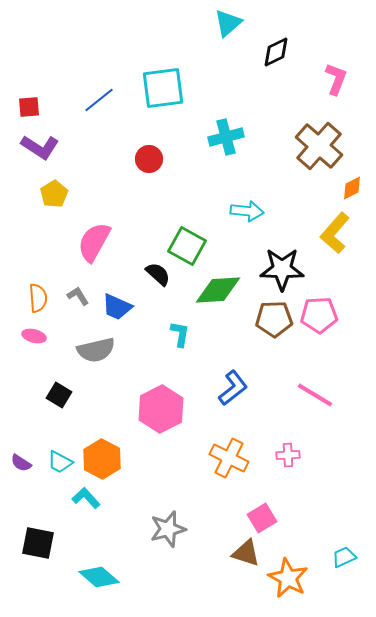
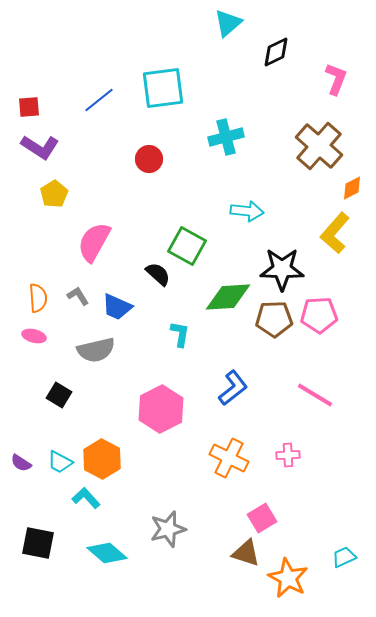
green diamond at (218, 290): moved 10 px right, 7 px down
cyan diamond at (99, 577): moved 8 px right, 24 px up
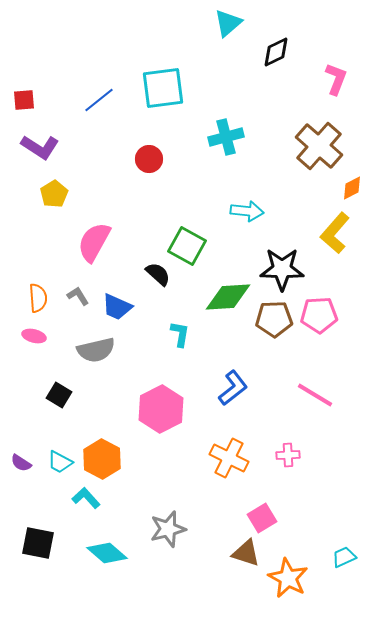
red square at (29, 107): moved 5 px left, 7 px up
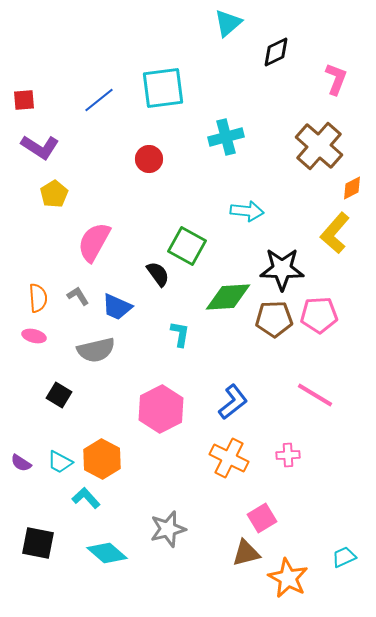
black semicircle at (158, 274): rotated 12 degrees clockwise
blue L-shape at (233, 388): moved 14 px down
brown triangle at (246, 553): rotated 32 degrees counterclockwise
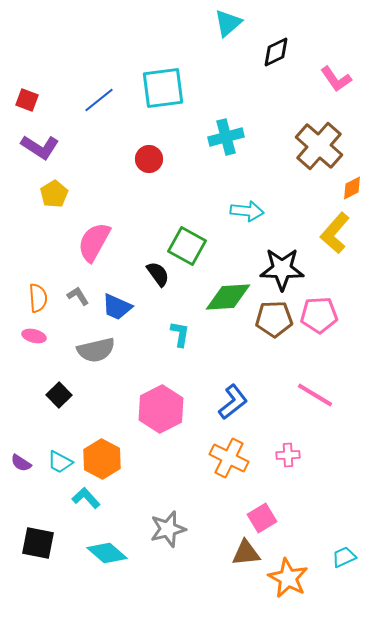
pink L-shape at (336, 79): rotated 124 degrees clockwise
red square at (24, 100): moved 3 px right; rotated 25 degrees clockwise
black square at (59, 395): rotated 15 degrees clockwise
brown triangle at (246, 553): rotated 8 degrees clockwise
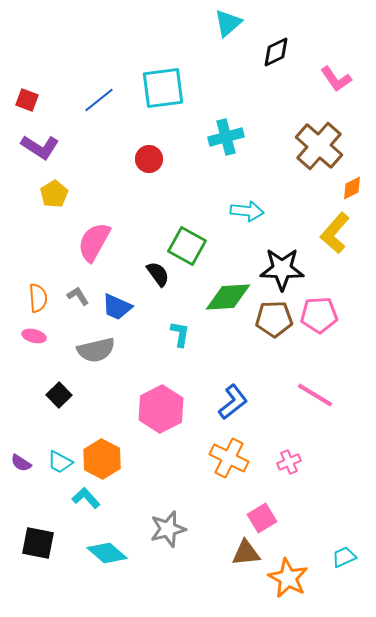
pink cross at (288, 455): moved 1 px right, 7 px down; rotated 20 degrees counterclockwise
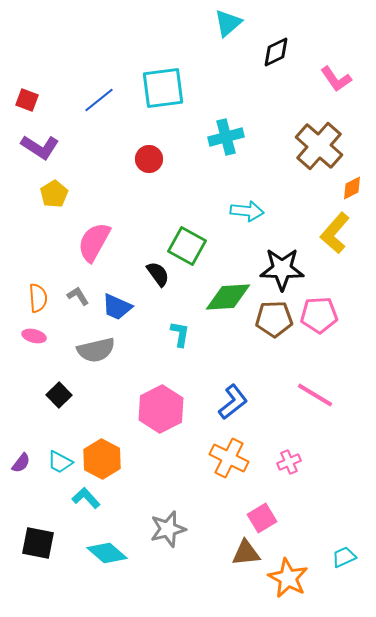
purple semicircle at (21, 463): rotated 85 degrees counterclockwise
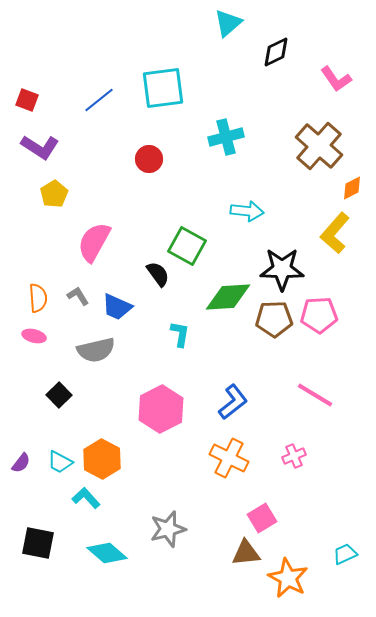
pink cross at (289, 462): moved 5 px right, 6 px up
cyan trapezoid at (344, 557): moved 1 px right, 3 px up
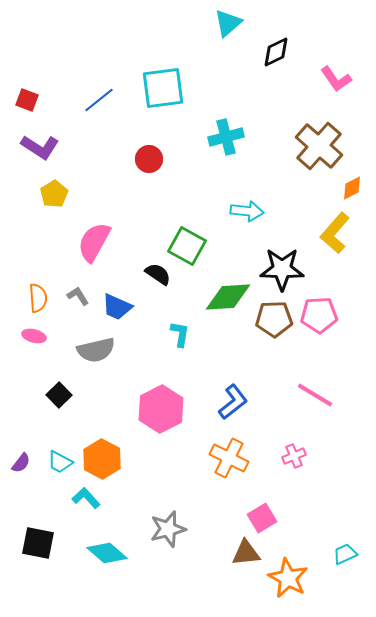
black semicircle at (158, 274): rotated 20 degrees counterclockwise
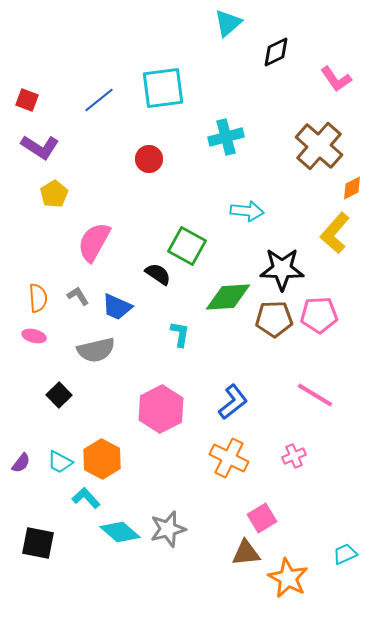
cyan diamond at (107, 553): moved 13 px right, 21 px up
